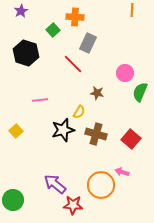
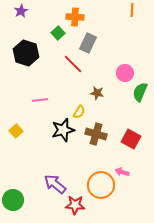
green square: moved 5 px right, 3 px down
red square: rotated 12 degrees counterclockwise
red star: moved 2 px right
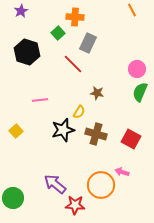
orange line: rotated 32 degrees counterclockwise
black hexagon: moved 1 px right, 1 px up
pink circle: moved 12 px right, 4 px up
green circle: moved 2 px up
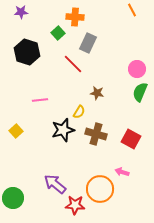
purple star: moved 1 px down; rotated 24 degrees clockwise
orange circle: moved 1 px left, 4 px down
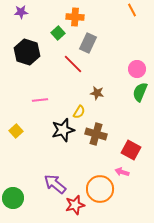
red square: moved 11 px down
red star: rotated 18 degrees counterclockwise
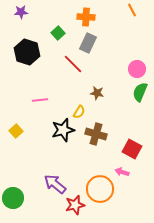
orange cross: moved 11 px right
red square: moved 1 px right, 1 px up
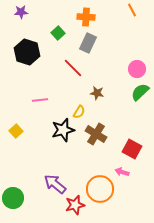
red line: moved 4 px down
green semicircle: rotated 24 degrees clockwise
brown cross: rotated 15 degrees clockwise
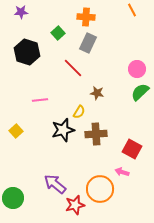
brown cross: rotated 35 degrees counterclockwise
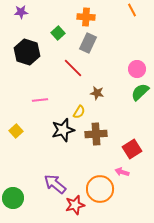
red square: rotated 30 degrees clockwise
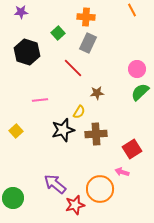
brown star: rotated 16 degrees counterclockwise
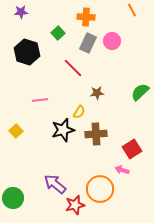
pink circle: moved 25 px left, 28 px up
pink arrow: moved 2 px up
